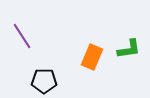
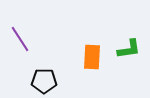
purple line: moved 2 px left, 3 px down
orange rectangle: rotated 20 degrees counterclockwise
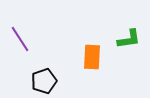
green L-shape: moved 10 px up
black pentagon: rotated 20 degrees counterclockwise
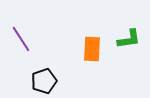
purple line: moved 1 px right
orange rectangle: moved 8 px up
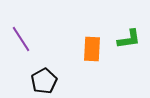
black pentagon: rotated 10 degrees counterclockwise
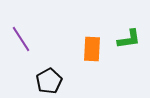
black pentagon: moved 5 px right
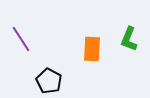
green L-shape: rotated 120 degrees clockwise
black pentagon: rotated 15 degrees counterclockwise
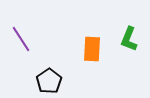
black pentagon: rotated 10 degrees clockwise
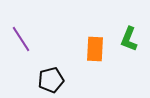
orange rectangle: moved 3 px right
black pentagon: moved 2 px right, 1 px up; rotated 20 degrees clockwise
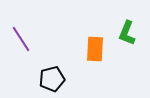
green L-shape: moved 2 px left, 6 px up
black pentagon: moved 1 px right, 1 px up
